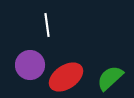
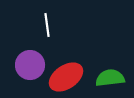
green semicircle: rotated 36 degrees clockwise
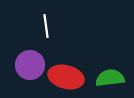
white line: moved 1 px left, 1 px down
red ellipse: rotated 48 degrees clockwise
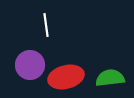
white line: moved 1 px up
red ellipse: rotated 28 degrees counterclockwise
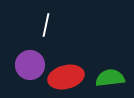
white line: rotated 20 degrees clockwise
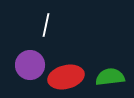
green semicircle: moved 1 px up
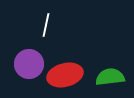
purple circle: moved 1 px left, 1 px up
red ellipse: moved 1 px left, 2 px up
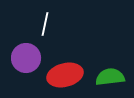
white line: moved 1 px left, 1 px up
purple circle: moved 3 px left, 6 px up
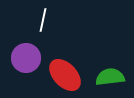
white line: moved 2 px left, 4 px up
red ellipse: rotated 60 degrees clockwise
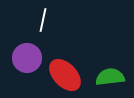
purple circle: moved 1 px right
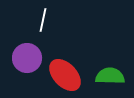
green semicircle: moved 1 px up; rotated 8 degrees clockwise
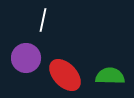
purple circle: moved 1 px left
